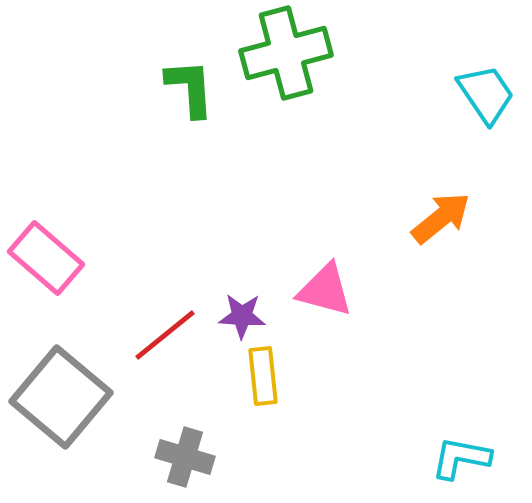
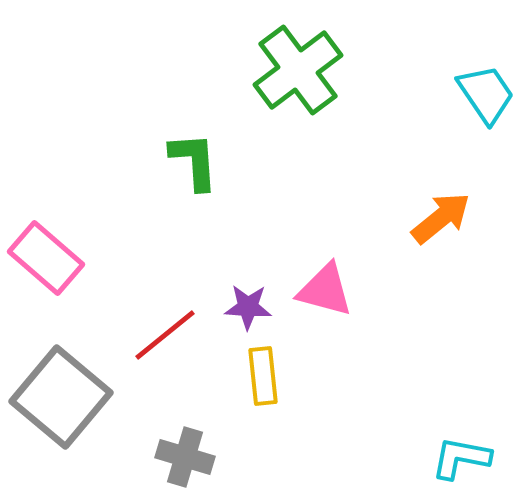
green cross: moved 12 px right, 17 px down; rotated 22 degrees counterclockwise
green L-shape: moved 4 px right, 73 px down
purple star: moved 6 px right, 9 px up
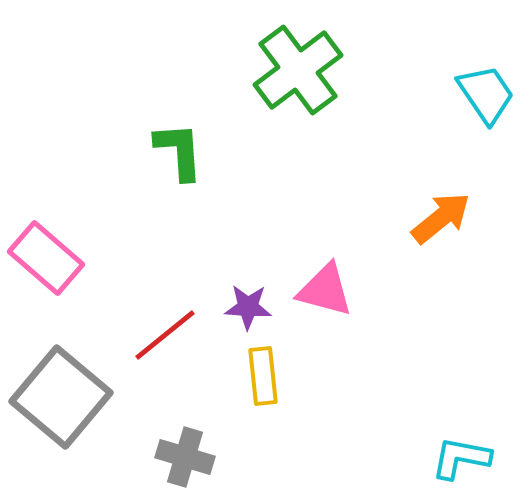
green L-shape: moved 15 px left, 10 px up
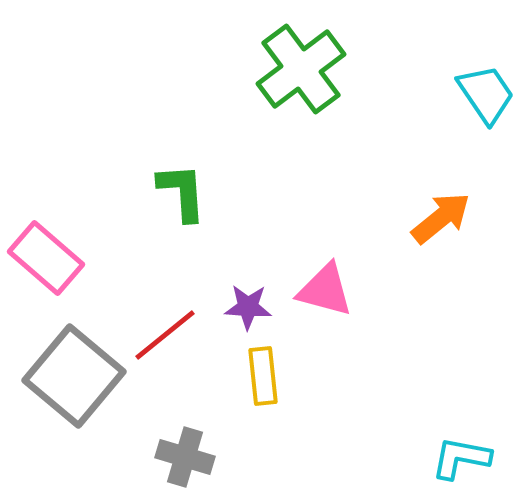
green cross: moved 3 px right, 1 px up
green L-shape: moved 3 px right, 41 px down
gray square: moved 13 px right, 21 px up
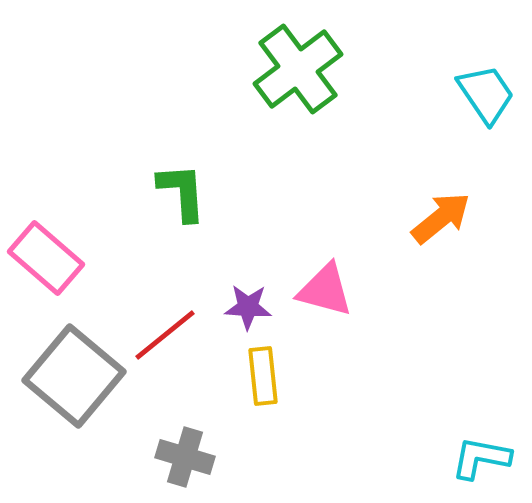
green cross: moved 3 px left
cyan L-shape: moved 20 px right
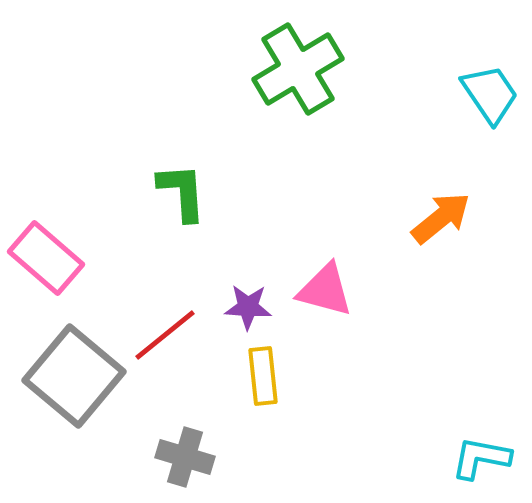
green cross: rotated 6 degrees clockwise
cyan trapezoid: moved 4 px right
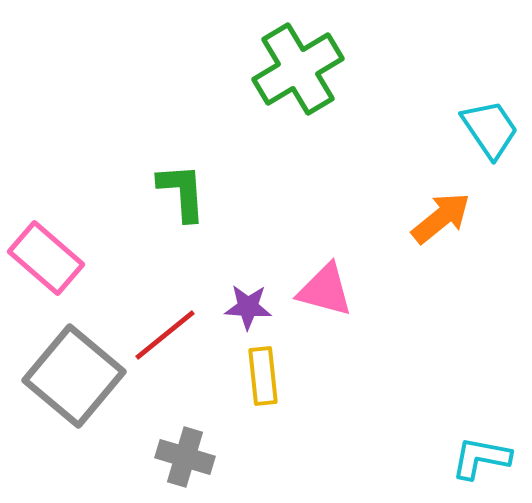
cyan trapezoid: moved 35 px down
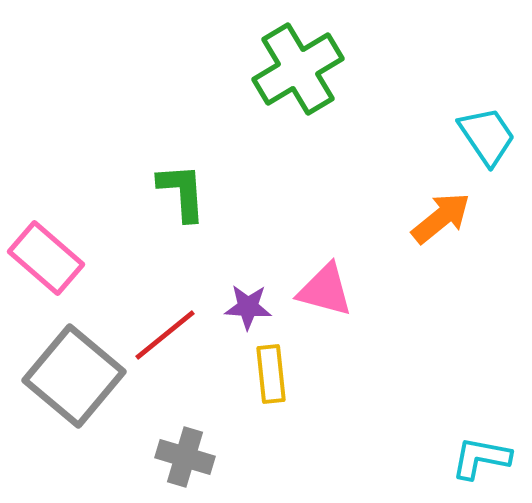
cyan trapezoid: moved 3 px left, 7 px down
yellow rectangle: moved 8 px right, 2 px up
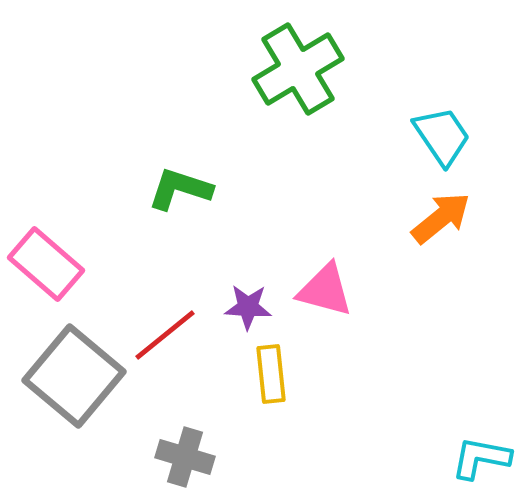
cyan trapezoid: moved 45 px left
green L-shape: moved 2 px left, 3 px up; rotated 68 degrees counterclockwise
pink rectangle: moved 6 px down
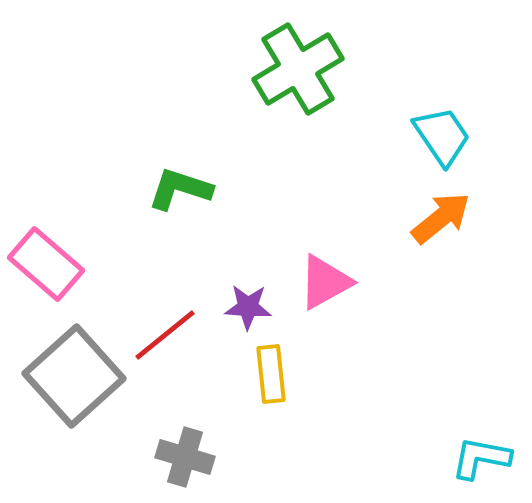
pink triangle: moved 8 px up; rotated 44 degrees counterclockwise
gray square: rotated 8 degrees clockwise
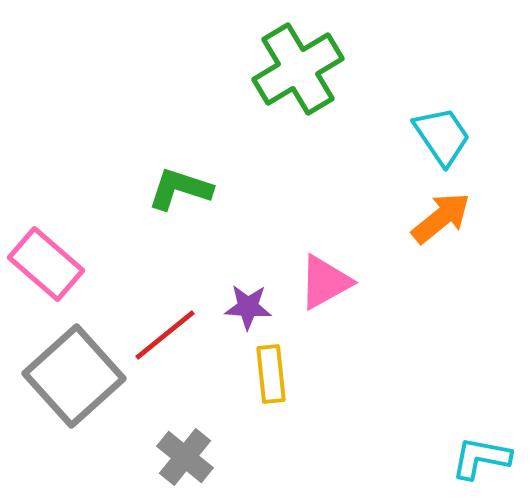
gray cross: rotated 22 degrees clockwise
